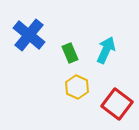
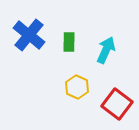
green rectangle: moved 1 px left, 11 px up; rotated 24 degrees clockwise
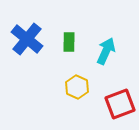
blue cross: moved 2 px left, 4 px down
cyan arrow: moved 1 px down
red square: moved 3 px right; rotated 32 degrees clockwise
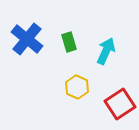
green rectangle: rotated 18 degrees counterclockwise
red square: rotated 12 degrees counterclockwise
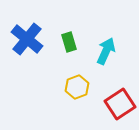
yellow hexagon: rotated 15 degrees clockwise
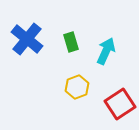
green rectangle: moved 2 px right
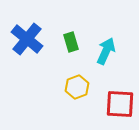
red square: rotated 36 degrees clockwise
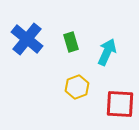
cyan arrow: moved 1 px right, 1 px down
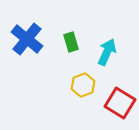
yellow hexagon: moved 6 px right, 2 px up
red square: moved 1 px up; rotated 28 degrees clockwise
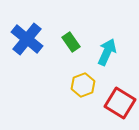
green rectangle: rotated 18 degrees counterclockwise
